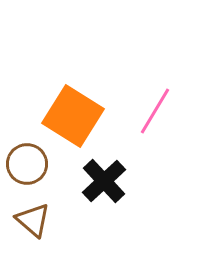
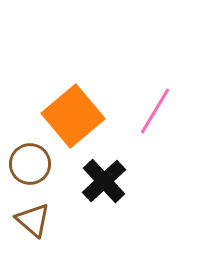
orange square: rotated 18 degrees clockwise
brown circle: moved 3 px right
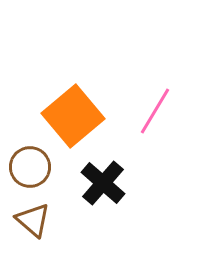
brown circle: moved 3 px down
black cross: moved 1 px left, 2 px down; rotated 6 degrees counterclockwise
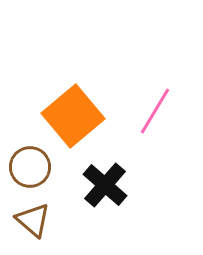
black cross: moved 2 px right, 2 px down
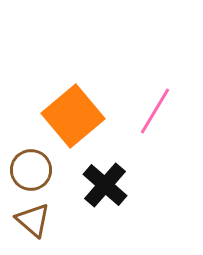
brown circle: moved 1 px right, 3 px down
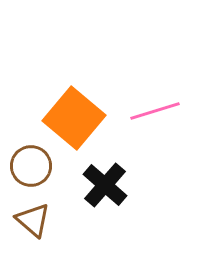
pink line: rotated 42 degrees clockwise
orange square: moved 1 px right, 2 px down; rotated 10 degrees counterclockwise
brown circle: moved 4 px up
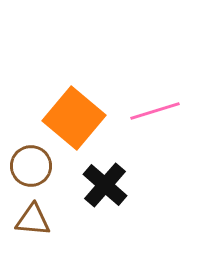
brown triangle: rotated 36 degrees counterclockwise
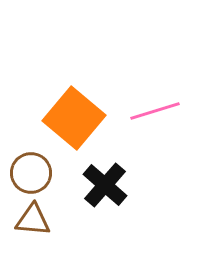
brown circle: moved 7 px down
